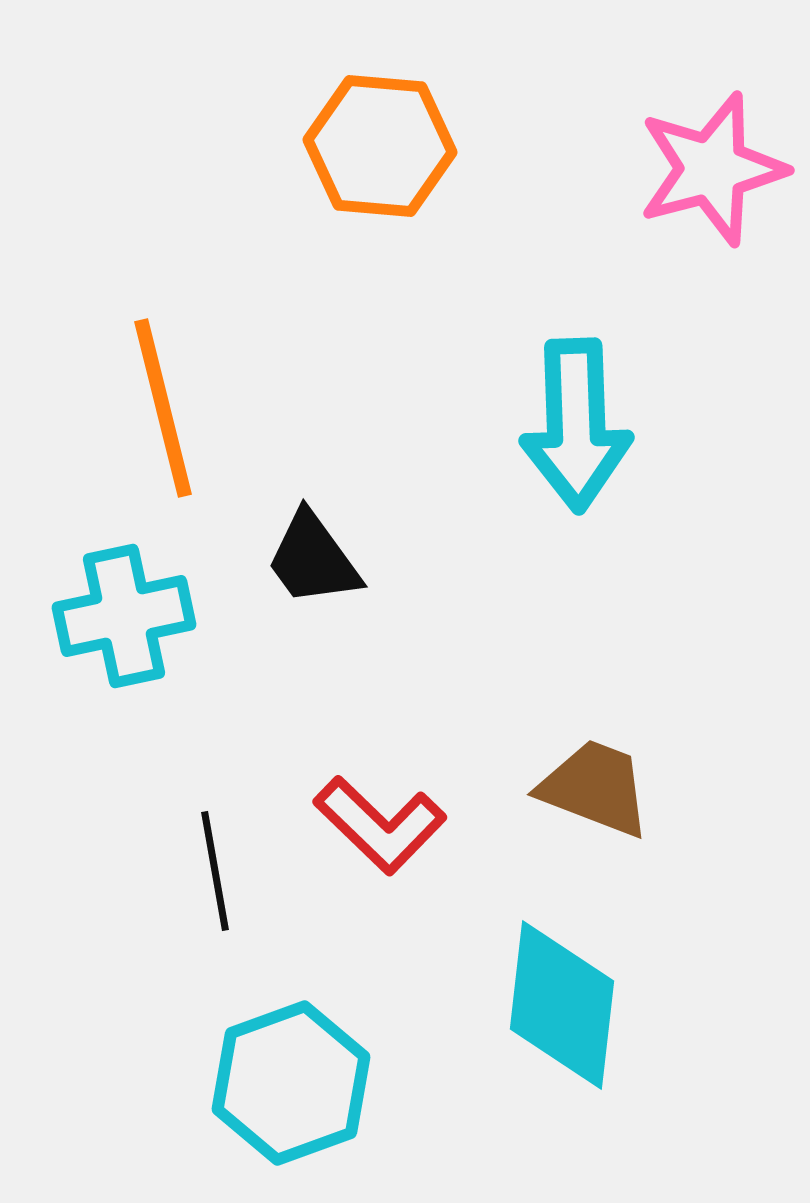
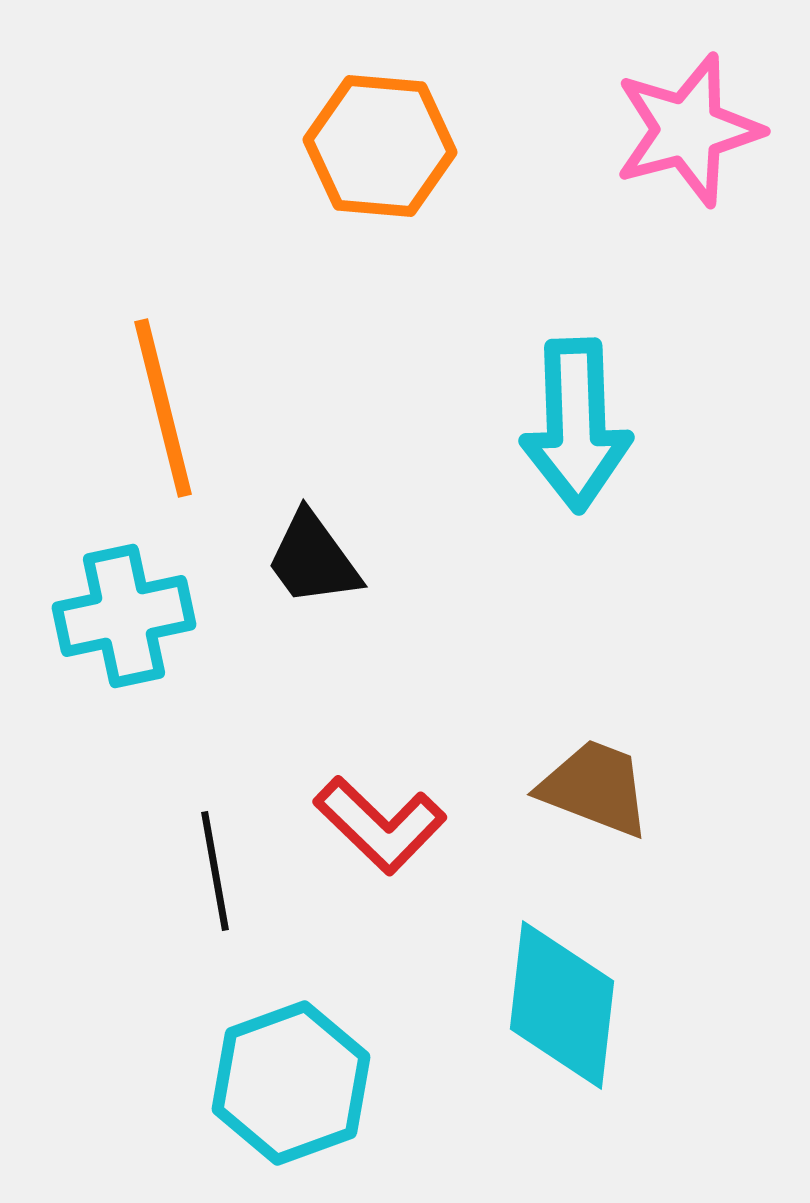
pink star: moved 24 px left, 39 px up
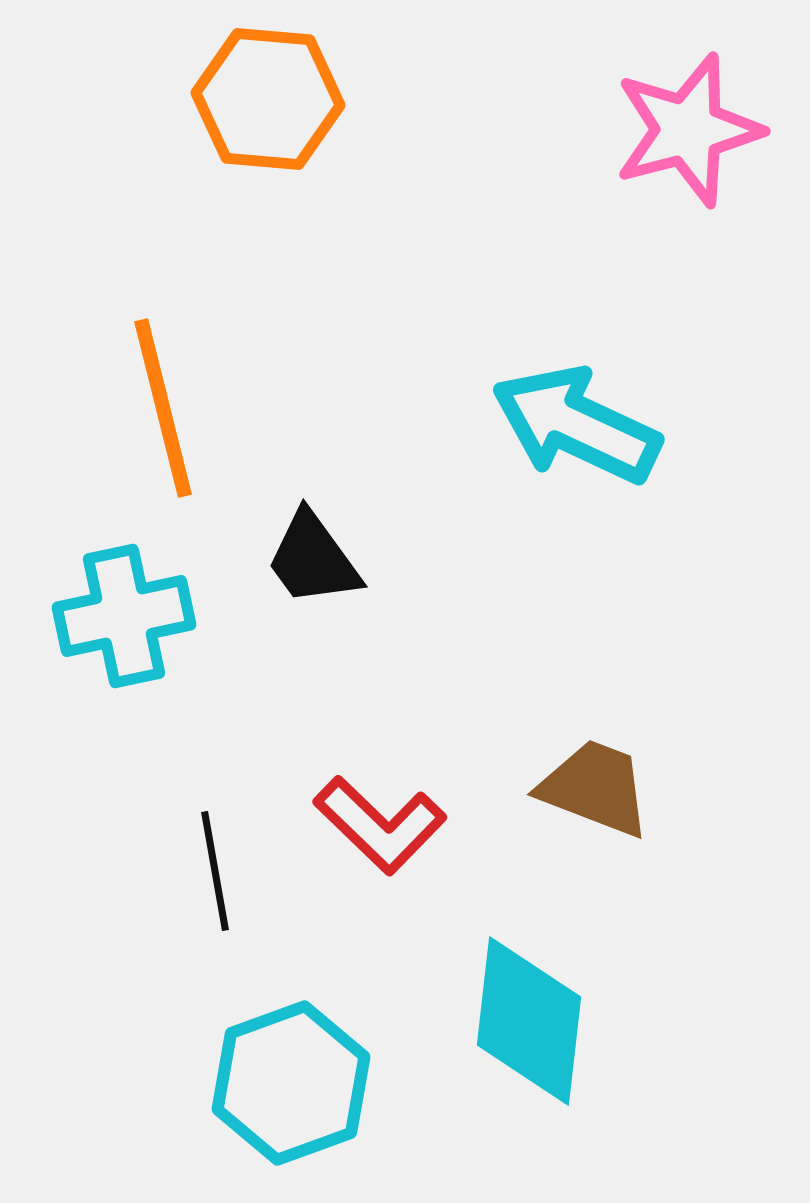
orange hexagon: moved 112 px left, 47 px up
cyan arrow: rotated 117 degrees clockwise
cyan diamond: moved 33 px left, 16 px down
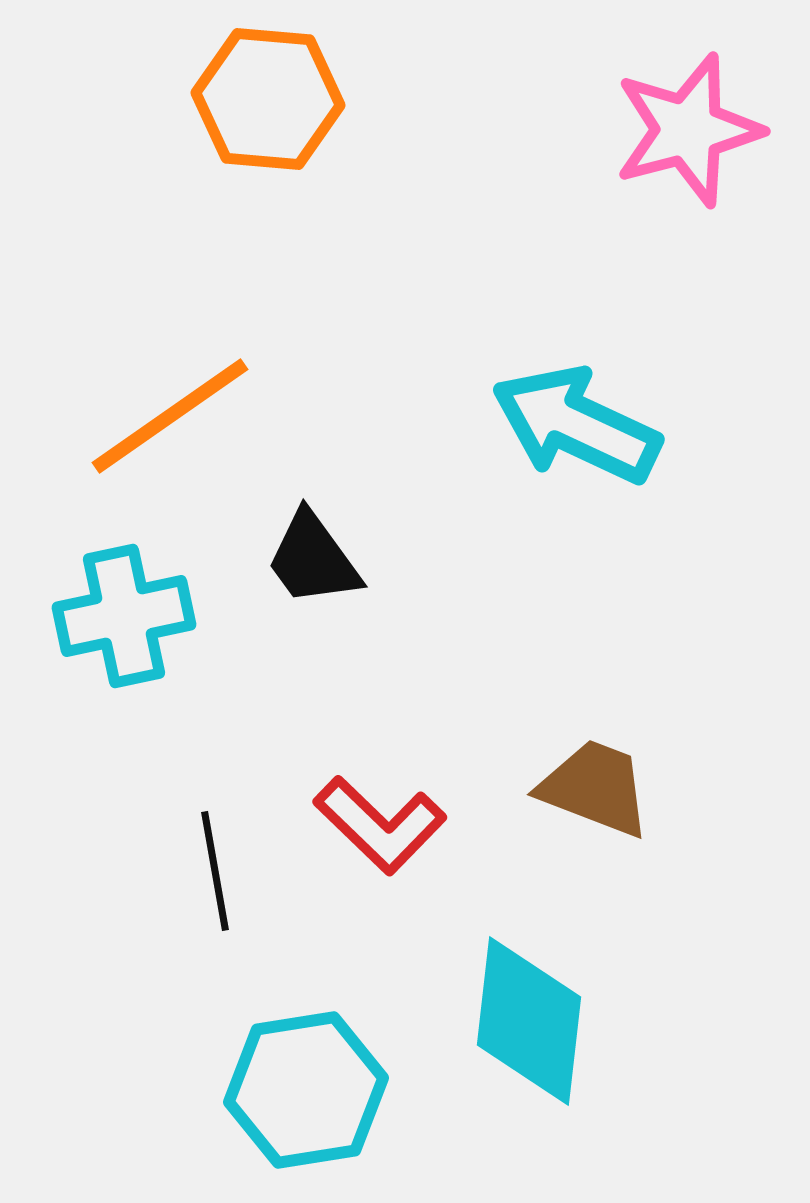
orange line: moved 7 px right, 8 px down; rotated 69 degrees clockwise
cyan hexagon: moved 15 px right, 7 px down; rotated 11 degrees clockwise
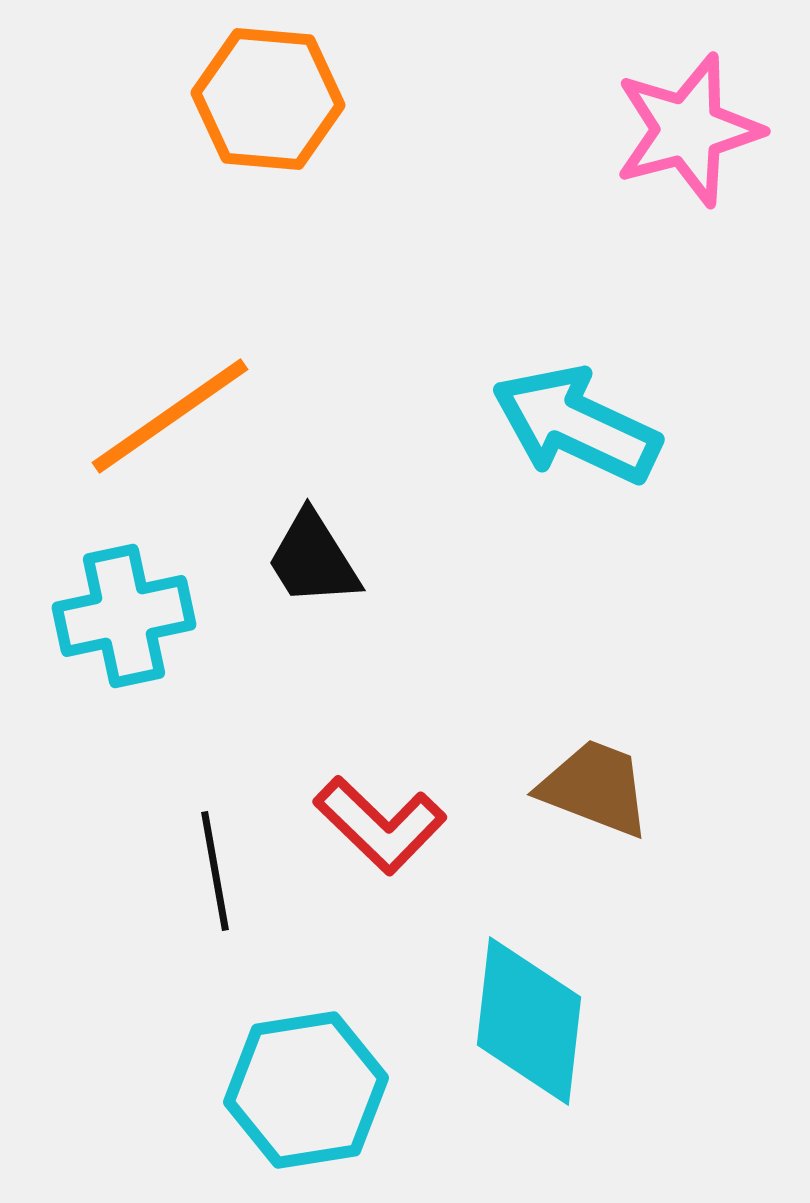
black trapezoid: rotated 4 degrees clockwise
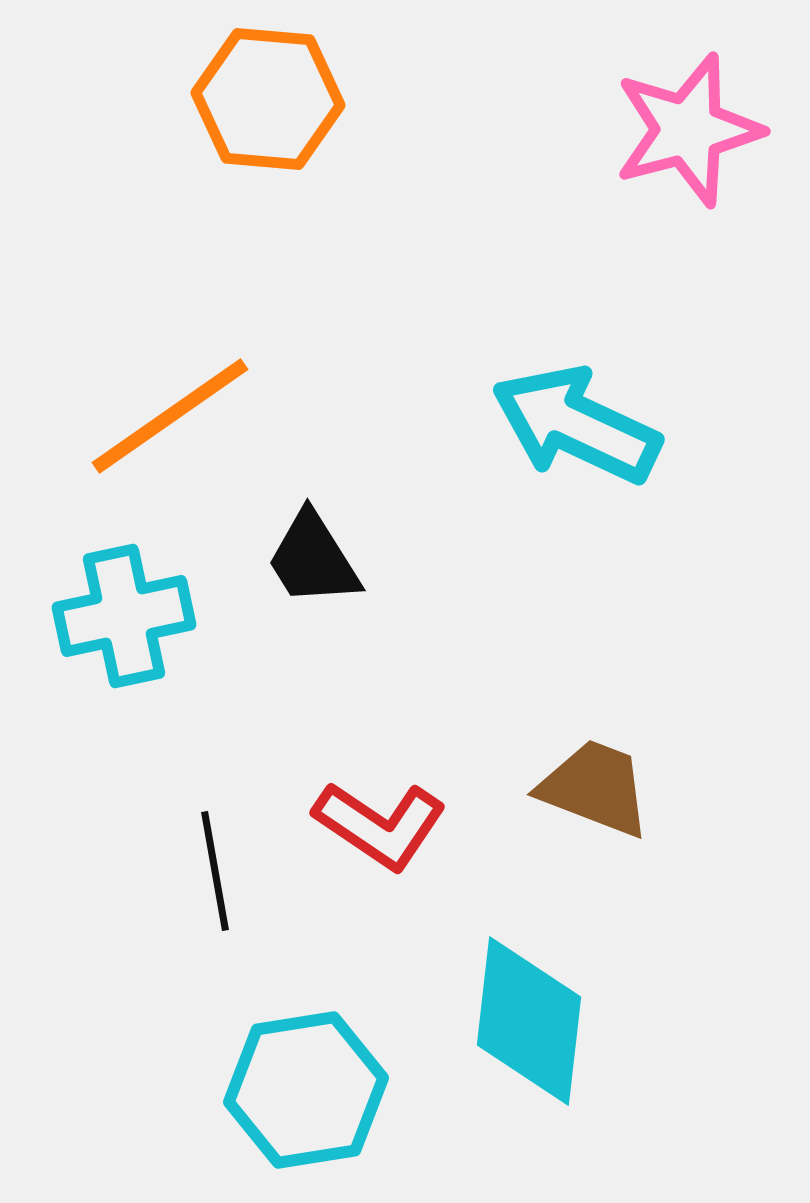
red L-shape: rotated 10 degrees counterclockwise
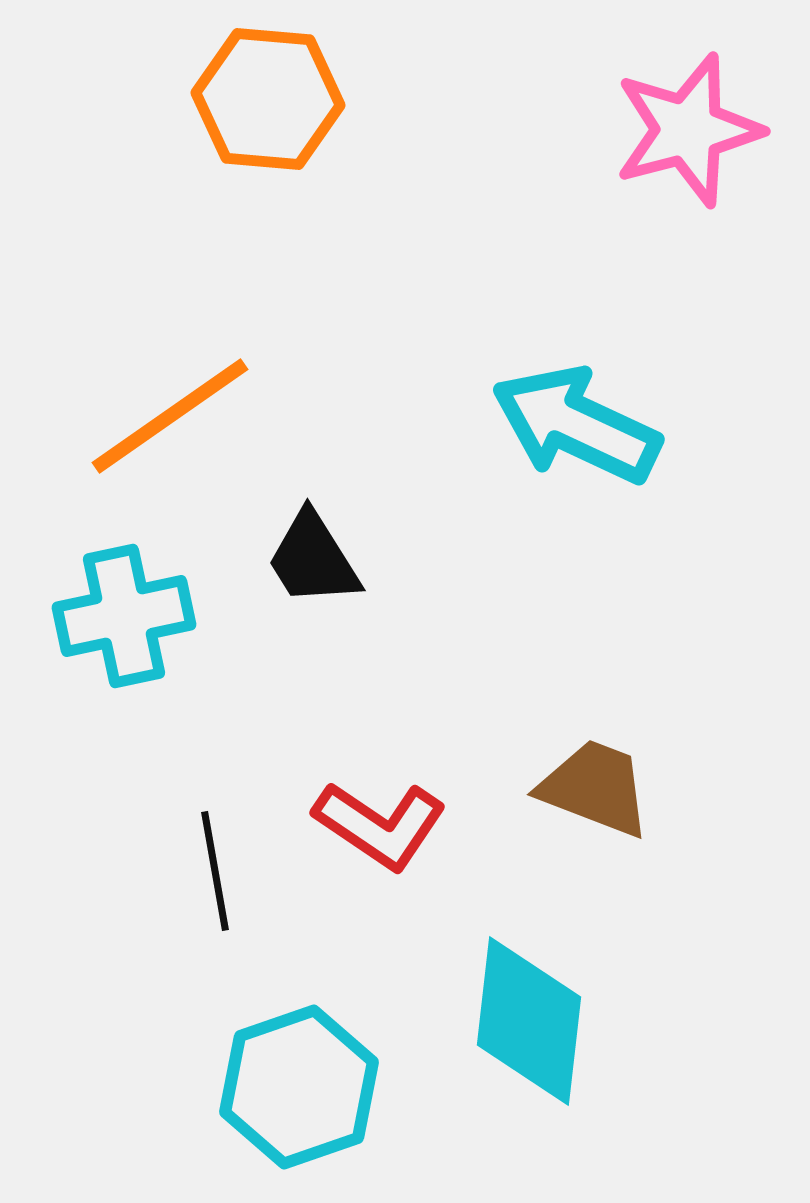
cyan hexagon: moved 7 px left, 3 px up; rotated 10 degrees counterclockwise
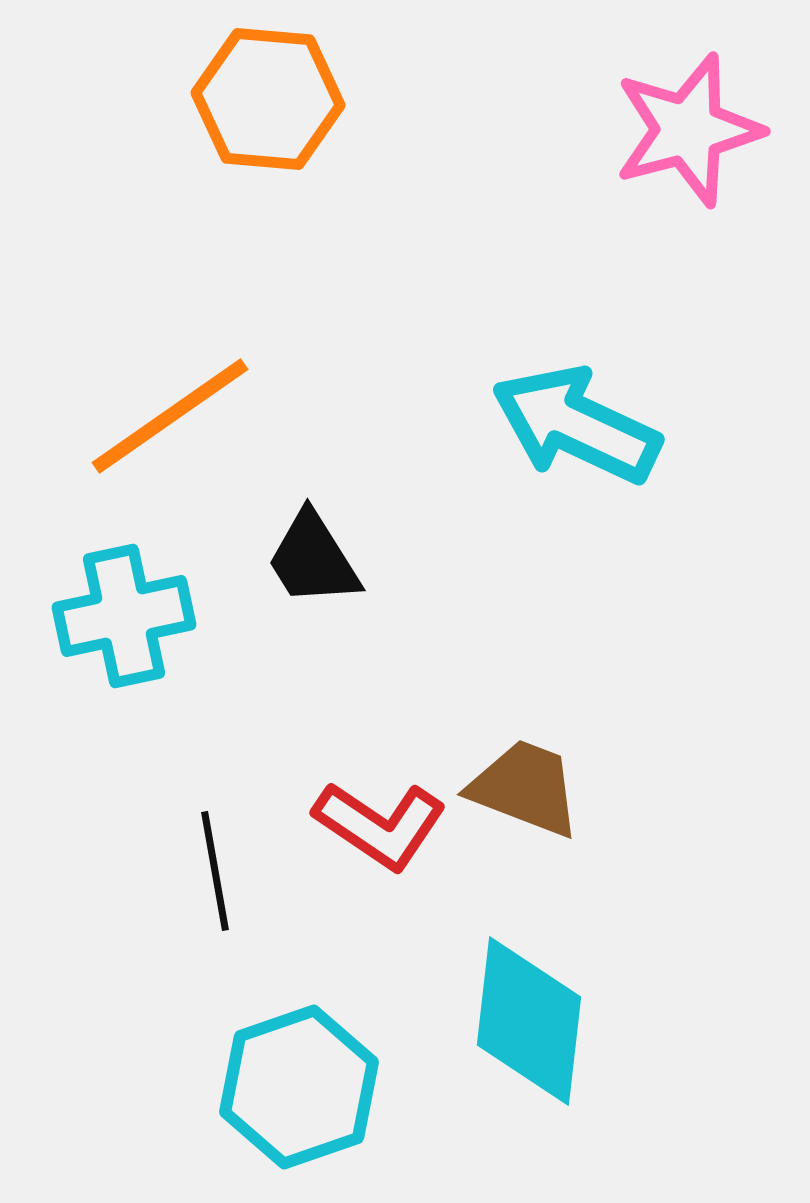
brown trapezoid: moved 70 px left
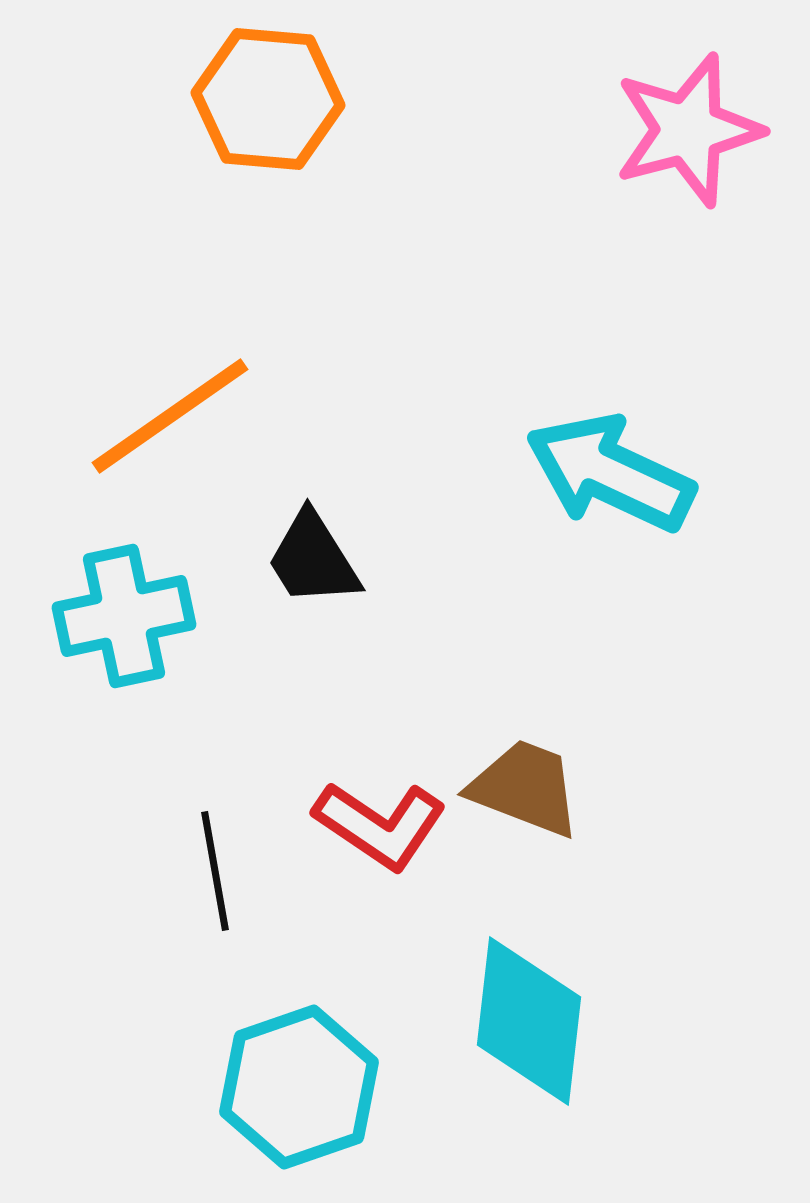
cyan arrow: moved 34 px right, 48 px down
